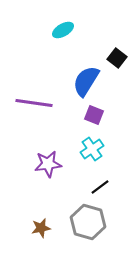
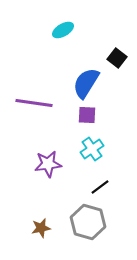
blue semicircle: moved 2 px down
purple square: moved 7 px left; rotated 18 degrees counterclockwise
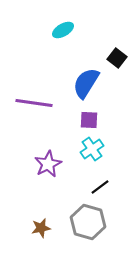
purple square: moved 2 px right, 5 px down
purple star: rotated 20 degrees counterclockwise
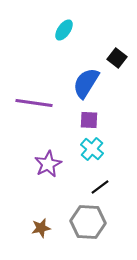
cyan ellipse: moved 1 px right; rotated 25 degrees counterclockwise
cyan cross: rotated 15 degrees counterclockwise
gray hexagon: rotated 12 degrees counterclockwise
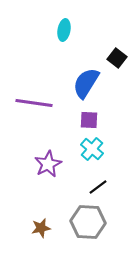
cyan ellipse: rotated 25 degrees counterclockwise
black line: moved 2 px left
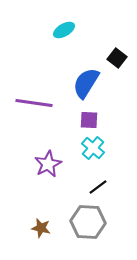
cyan ellipse: rotated 50 degrees clockwise
cyan cross: moved 1 px right, 1 px up
brown star: rotated 24 degrees clockwise
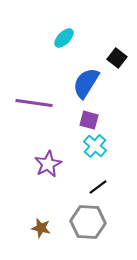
cyan ellipse: moved 8 px down; rotated 15 degrees counterclockwise
purple square: rotated 12 degrees clockwise
cyan cross: moved 2 px right, 2 px up
